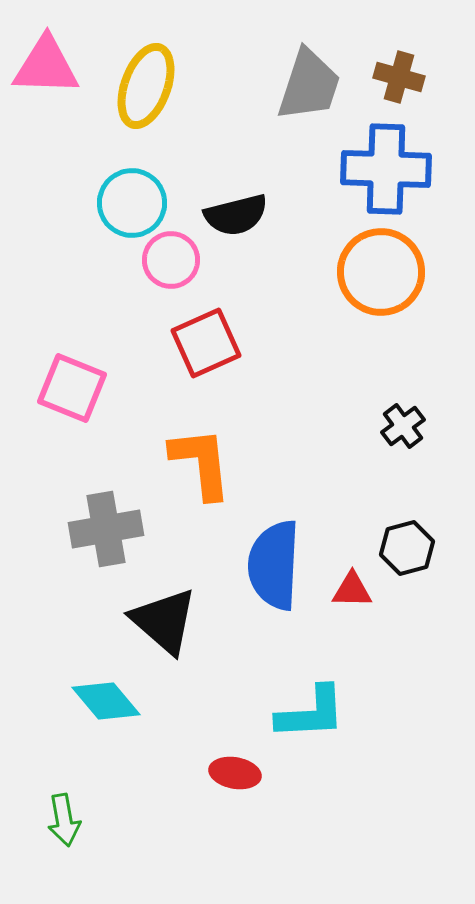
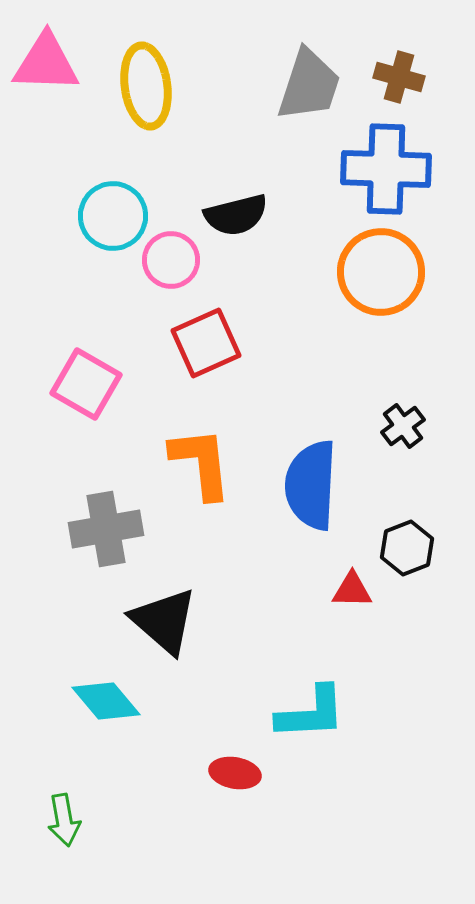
pink triangle: moved 3 px up
yellow ellipse: rotated 28 degrees counterclockwise
cyan circle: moved 19 px left, 13 px down
pink square: moved 14 px right, 4 px up; rotated 8 degrees clockwise
black hexagon: rotated 6 degrees counterclockwise
blue semicircle: moved 37 px right, 80 px up
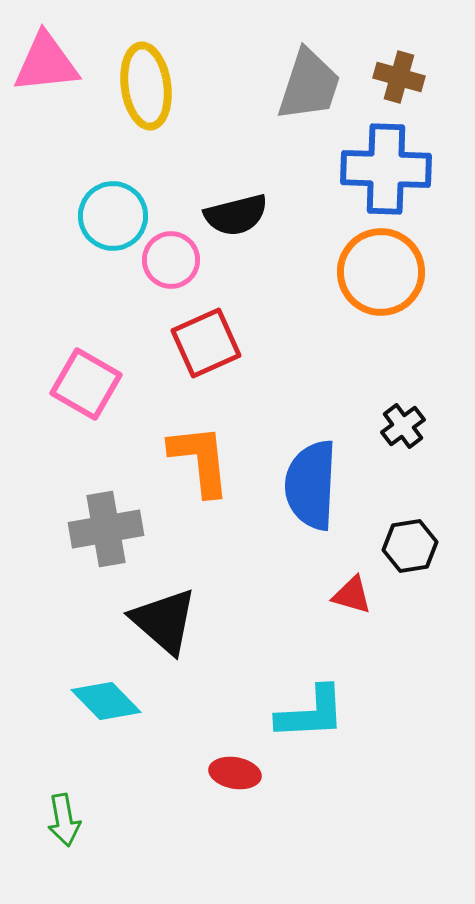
pink triangle: rotated 8 degrees counterclockwise
orange L-shape: moved 1 px left, 3 px up
black hexagon: moved 3 px right, 2 px up; rotated 12 degrees clockwise
red triangle: moved 5 px down; rotated 15 degrees clockwise
cyan diamond: rotated 4 degrees counterclockwise
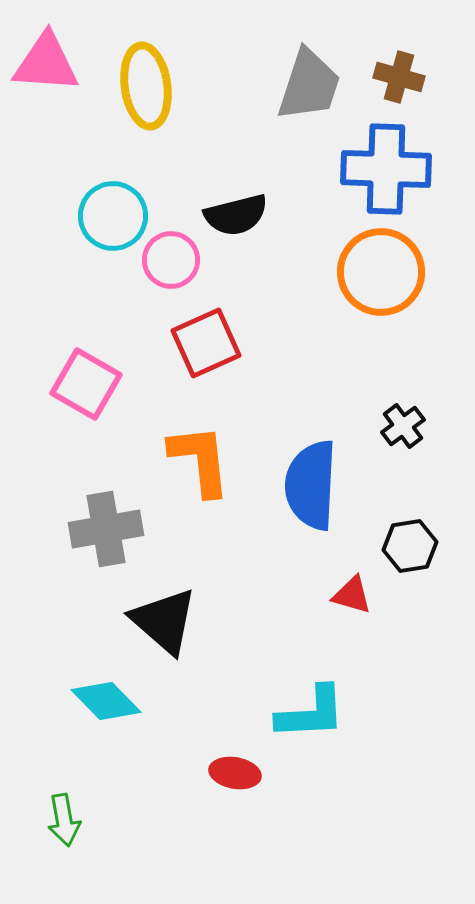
pink triangle: rotated 10 degrees clockwise
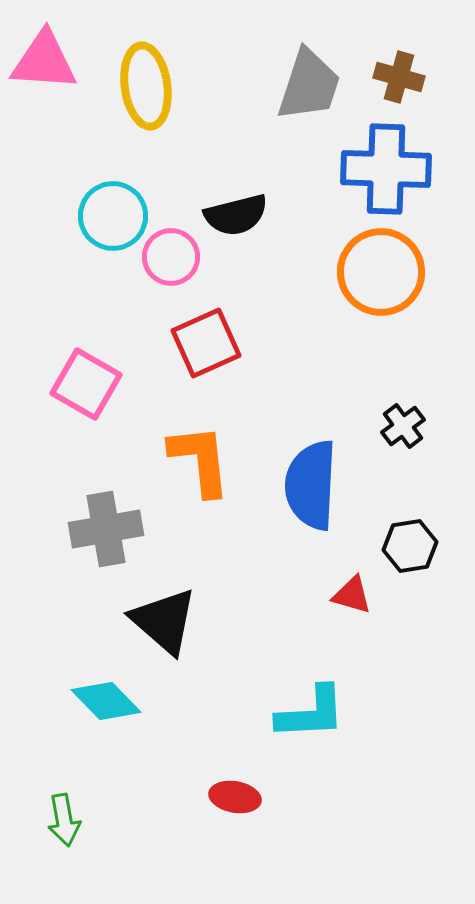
pink triangle: moved 2 px left, 2 px up
pink circle: moved 3 px up
red ellipse: moved 24 px down
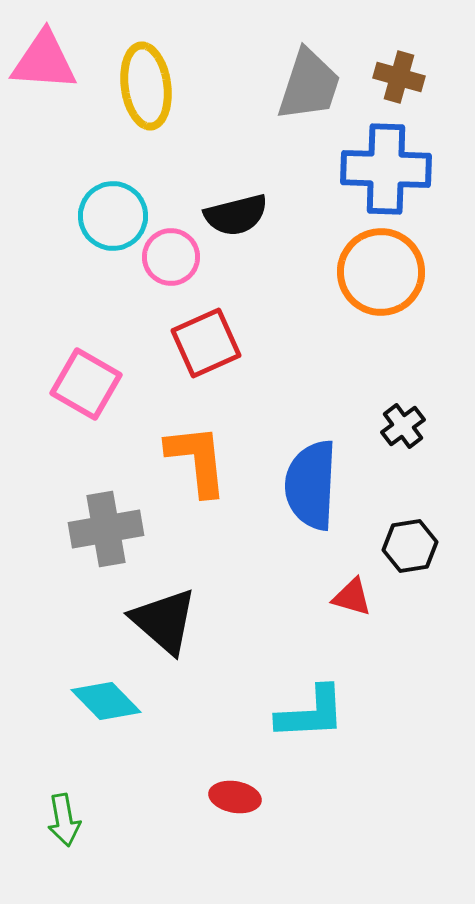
orange L-shape: moved 3 px left
red triangle: moved 2 px down
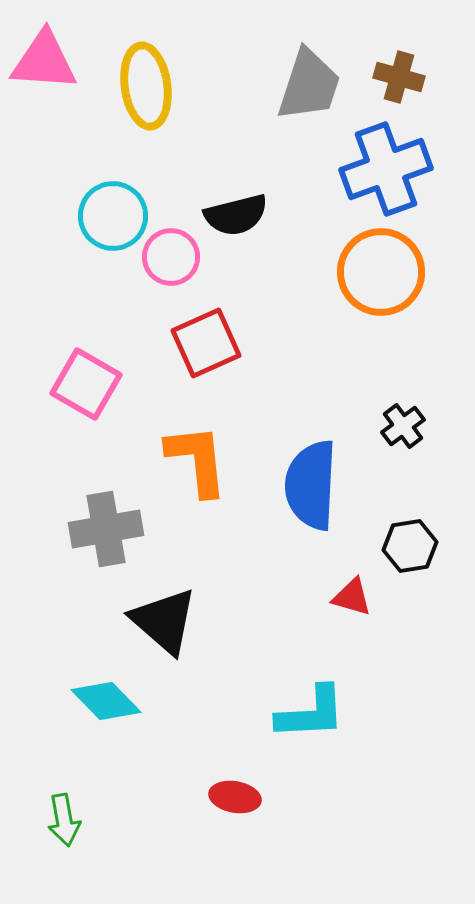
blue cross: rotated 22 degrees counterclockwise
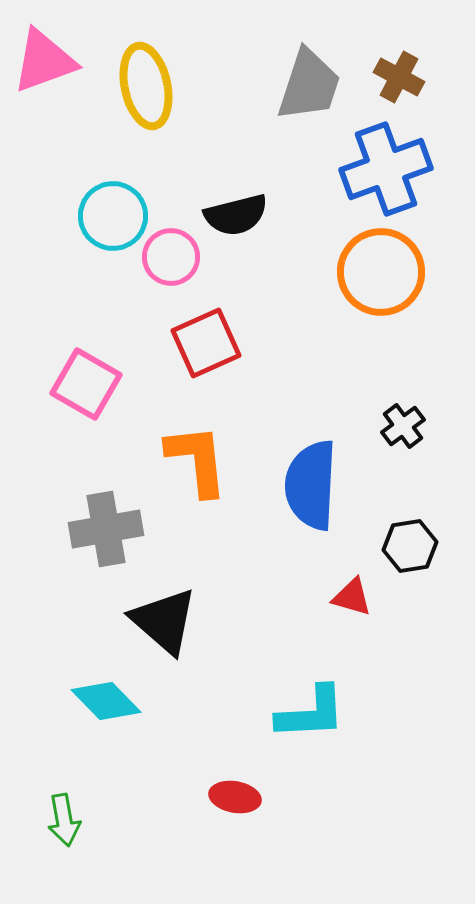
pink triangle: rotated 24 degrees counterclockwise
brown cross: rotated 12 degrees clockwise
yellow ellipse: rotated 4 degrees counterclockwise
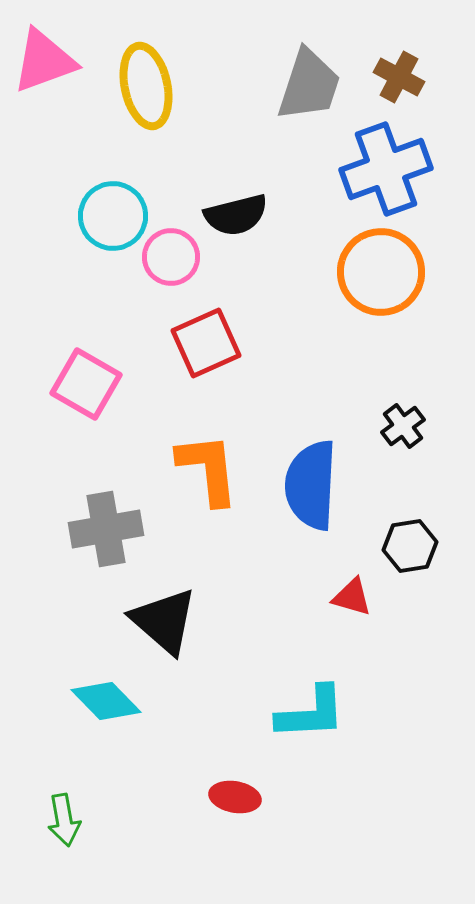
orange L-shape: moved 11 px right, 9 px down
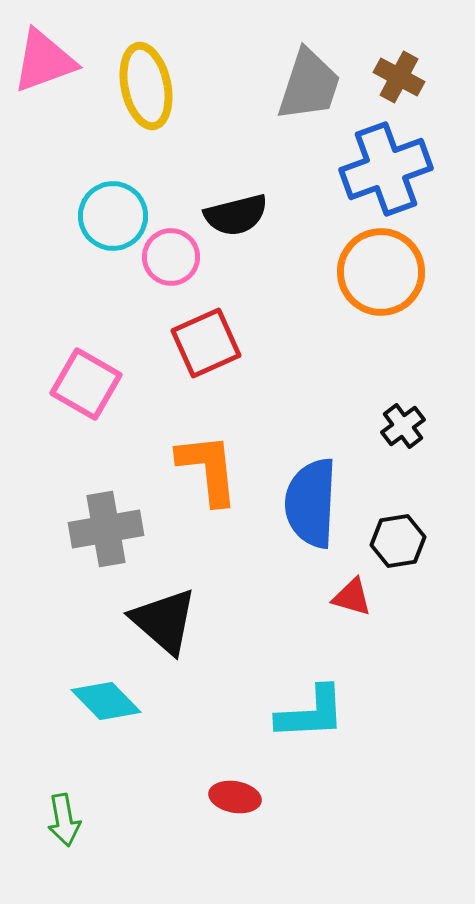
blue semicircle: moved 18 px down
black hexagon: moved 12 px left, 5 px up
